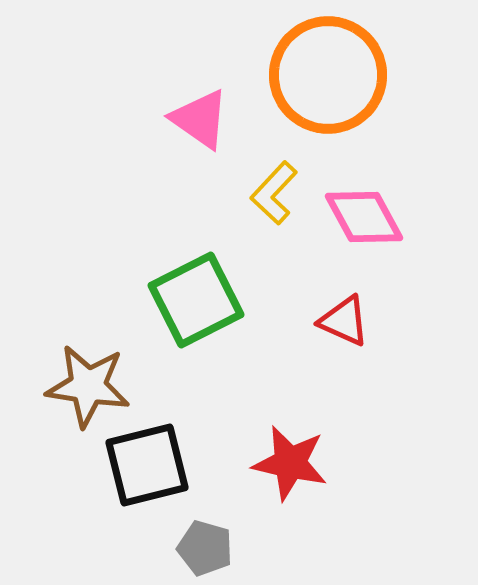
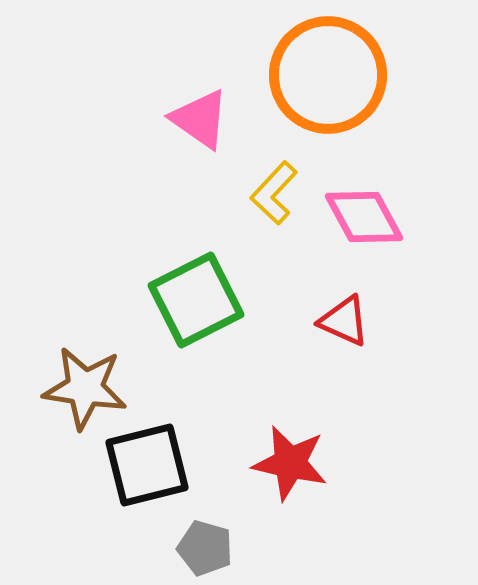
brown star: moved 3 px left, 2 px down
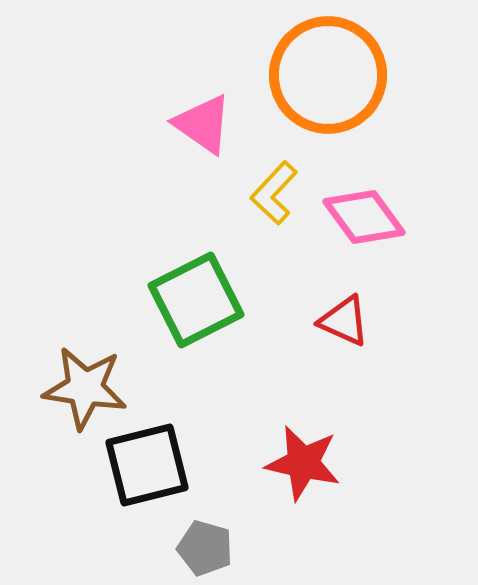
pink triangle: moved 3 px right, 5 px down
pink diamond: rotated 8 degrees counterclockwise
red star: moved 13 px right
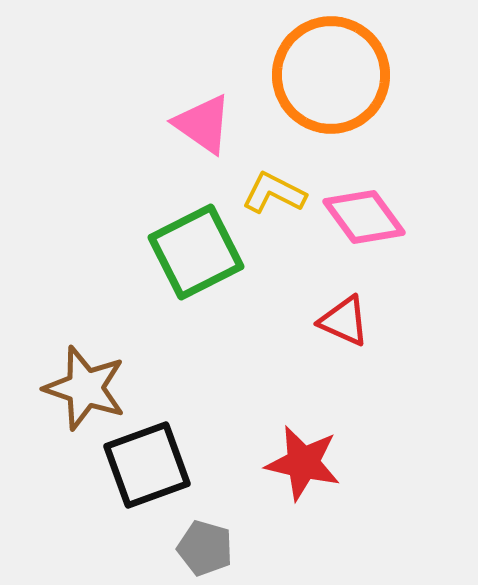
orange circle: moved 3 px right
yellow L-shape: rotated 74 degrees clockwise
green square: moved 48 px up
brown star: rotated 10 degrees clockwise
black square: rotated 6 degrees counterclockwise
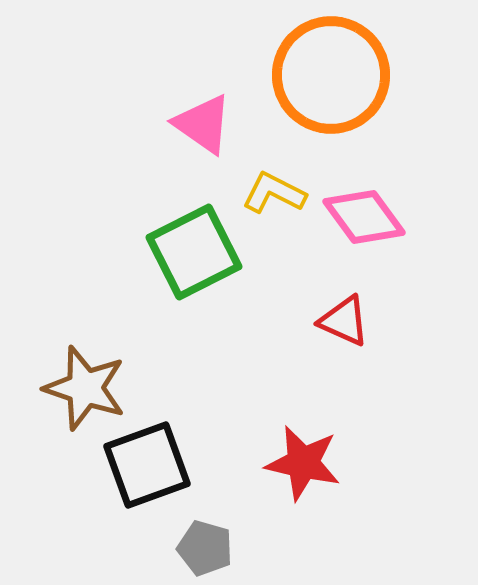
green square: moved 2 px left
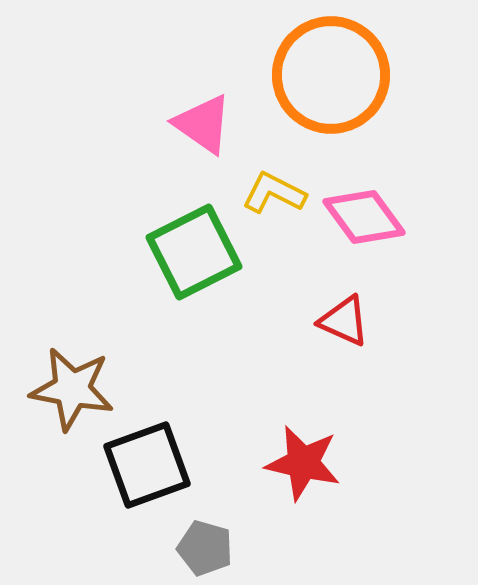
brown star: moved 13 px left, 1 px down; rotated 8 degrees counterclockwise
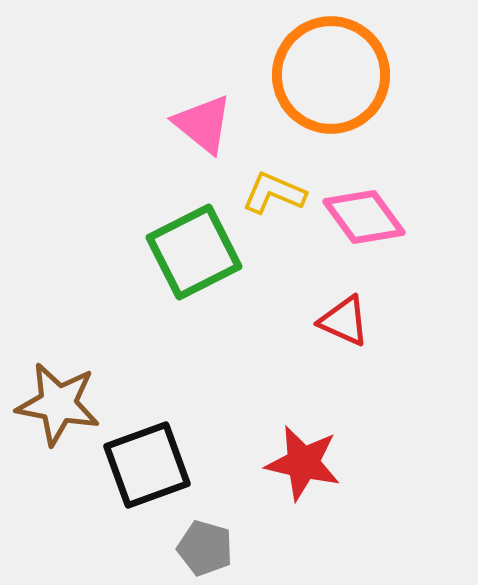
pink triangle: rotated 4 degrees clockwise
yellow L-shape: rotated 4 degrees counterclockwise
brown star: moved 14 px left, 15 px down
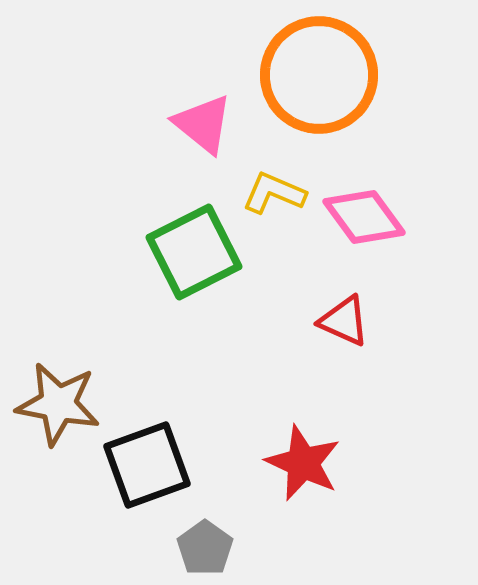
orange circle: moved 12 px left
red star: rotated 12 degrees clockwise
gray pentagon: rotated 20 degrees clockwise
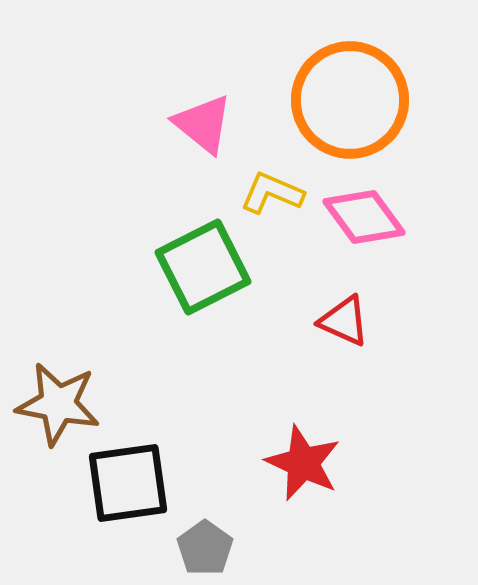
orange circle: moved 31 px right, 25 px down
yellow L-shape: moved 2 px left
green square: moved 9 px right, 15 px down
black square: moved 19 px left, 18 px down; rotated 12 degrees clockwise
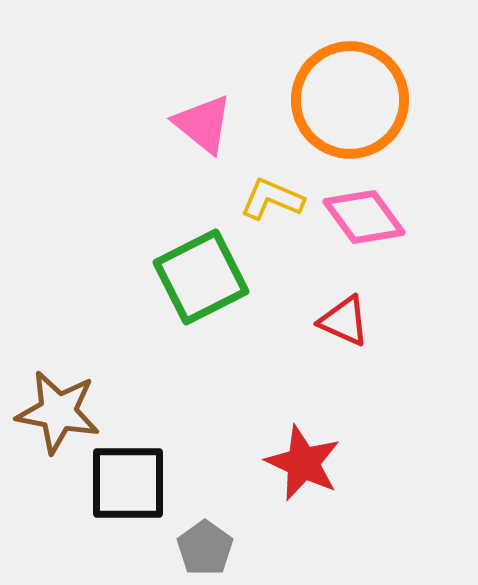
yellow L-shape: moved 6 px down
green square: moved 2 px left, 10 px down
brown star: moved 8 px down
black square: rotated 8 degrees clockwise
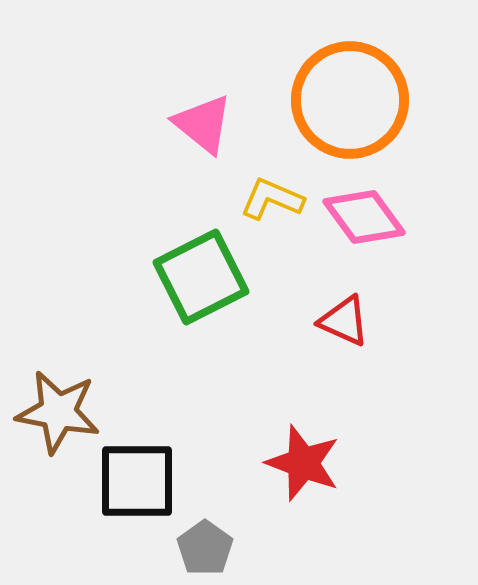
red star: rotated 4 degrees counterclockwise
black square: moved 9 px right, 2 px up
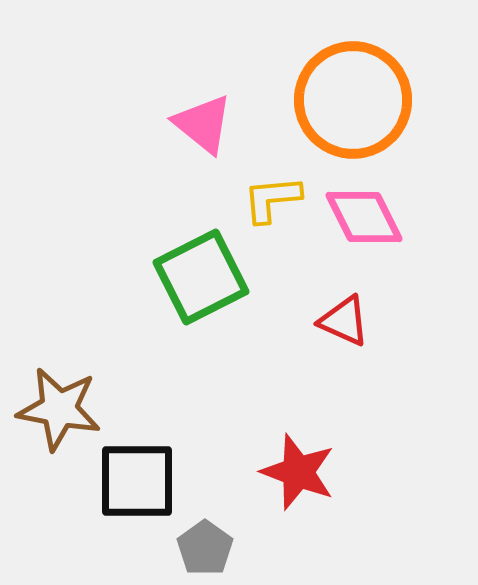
orange circle: moved 3 px right
yellow L-shape: rotated 28 degrees counterclockwise
pink diamond: rotated 10 degrees clockwise
brown star: moved 1 px right, 3 px up
red star: moved 5 px left, 9 px down
